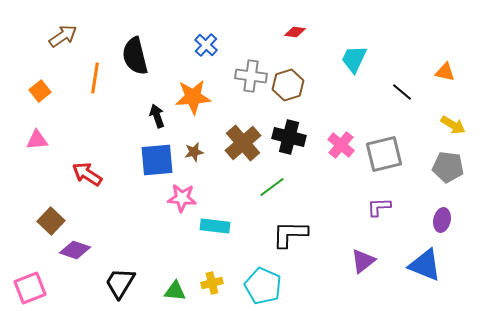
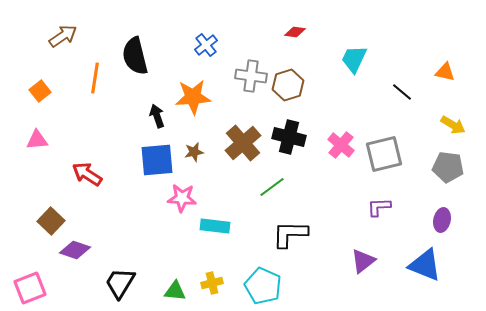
blue cross: rotated 10 degrees clockwise
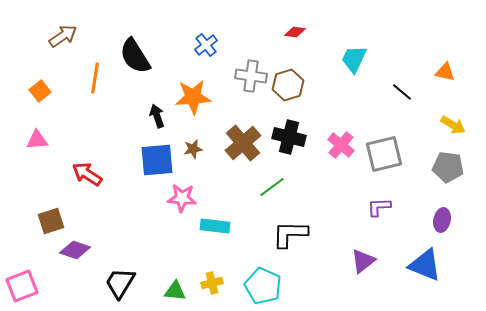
black semicircle: rotated 18 degrees counterclockwise
brown star: moved 1 px left, 3 px up
brown square: rotated 28 degrees clockwise
pink square: moved 8 px left, 2 px up
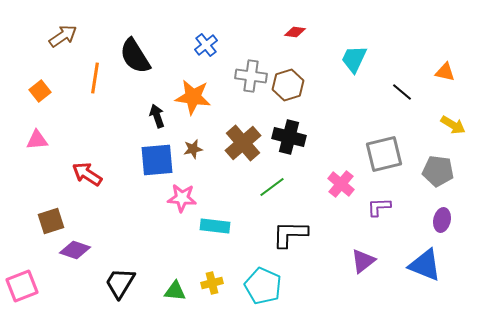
orange star: rotated 12 degrees clockwise
pink cross: moved 39 px down
gray pentagon: moved 10 px left, 4 px down
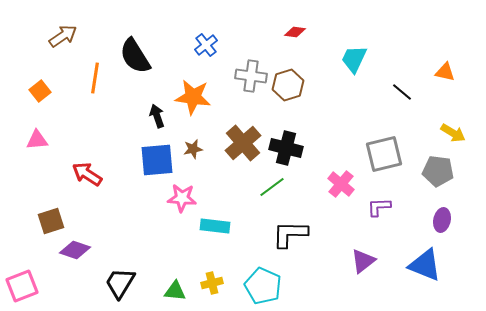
yellow arrow: moved 8 px down
black cross: moved 3 px left, 11 px down
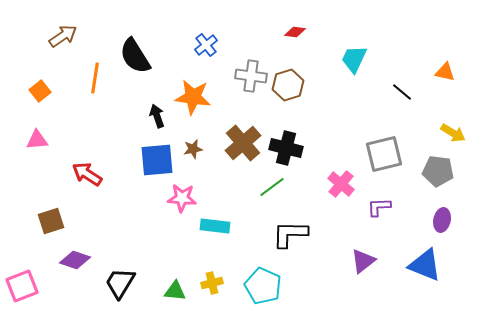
purple diamond: moved 10 px down
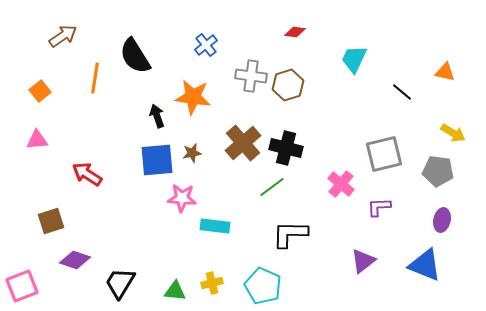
brown star: moved 1 px left, 4 px down
